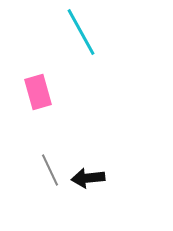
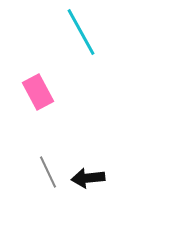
pink rectangle: rotated 12 degrees counterclockwise
gray line: moved 2 px left, 2 px down
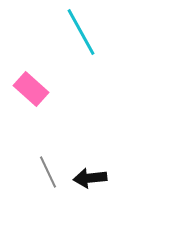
pink rectangle: moved 7 px left, 3 px up; rotated 20 degrees counterclockwise
black arrow: moved 2 px right
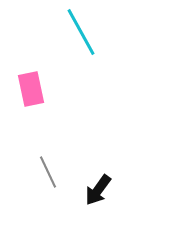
pink rectangle: rotated 36 degrees clockwise
black arrow: moved 8 px right, 12 px down; rotated 48 degrees counterclockwise
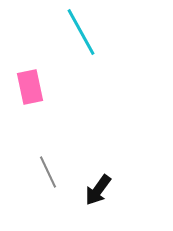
pink rectangle: moved 1 px left, 2 px up
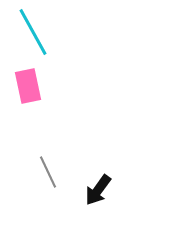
cyan line: moved 48 px left
pink rectangle: moved 2 px left, 1 px up
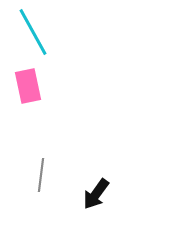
gray line: moved 7 px left, 3 px down; rotated 32 degrees clockwise
black arrow: moved 2 px left, 4 px down
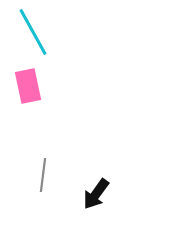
gray line: moved 2 px right
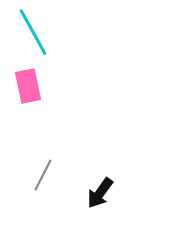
gray line: rotated 20 degrees clockwise
black arrow: moved 4 px right, 1 px up
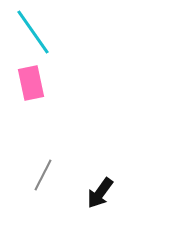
cyan line: rotated 6 degrees counterclockwise
pink rectangle: moved 3 px right, 3 px up
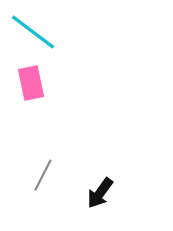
cyan line: rotated 18 degrees counterclockwise
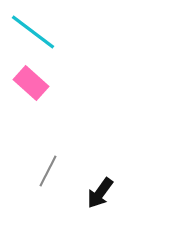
pink rectangle: rotated 36 degrees counterclockwise
gray line: moved 5 px right, 4 px up
